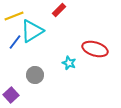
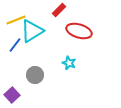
yellow line: moved 2 px right, 4 px down
blue line: moved 3 px down
red ellipse: moved 16 px left, 18 px up
purple square: moved 1 px right
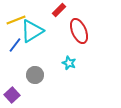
red ellipse: rotated 50 degrees clockwise
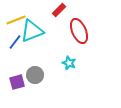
cyan triangle: rotated 10 degrees clockwise
blue line: moved 3 px up
purple square: moved 5 px right, 13 px up; rotated 28 degrees clockwise
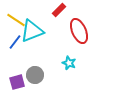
yellow line: rotated 54 degrees clockwise
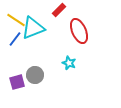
cyan triangle: moved 1 px right, 3 px up
blue line: moved 3 px up
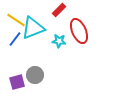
cyan star: moved 10 px left, 22 px up; rotated 16 degrees counterclockwise
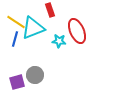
red rectangle: moved 9 px left; rotated 64 degrees counterclockwise
yellow line: moved 2 px down
red ellipse: moved 2 px left
blue line: rotated 21 degrees counterclockwise
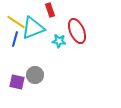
purple square: rotated 28 degrees clockwise
